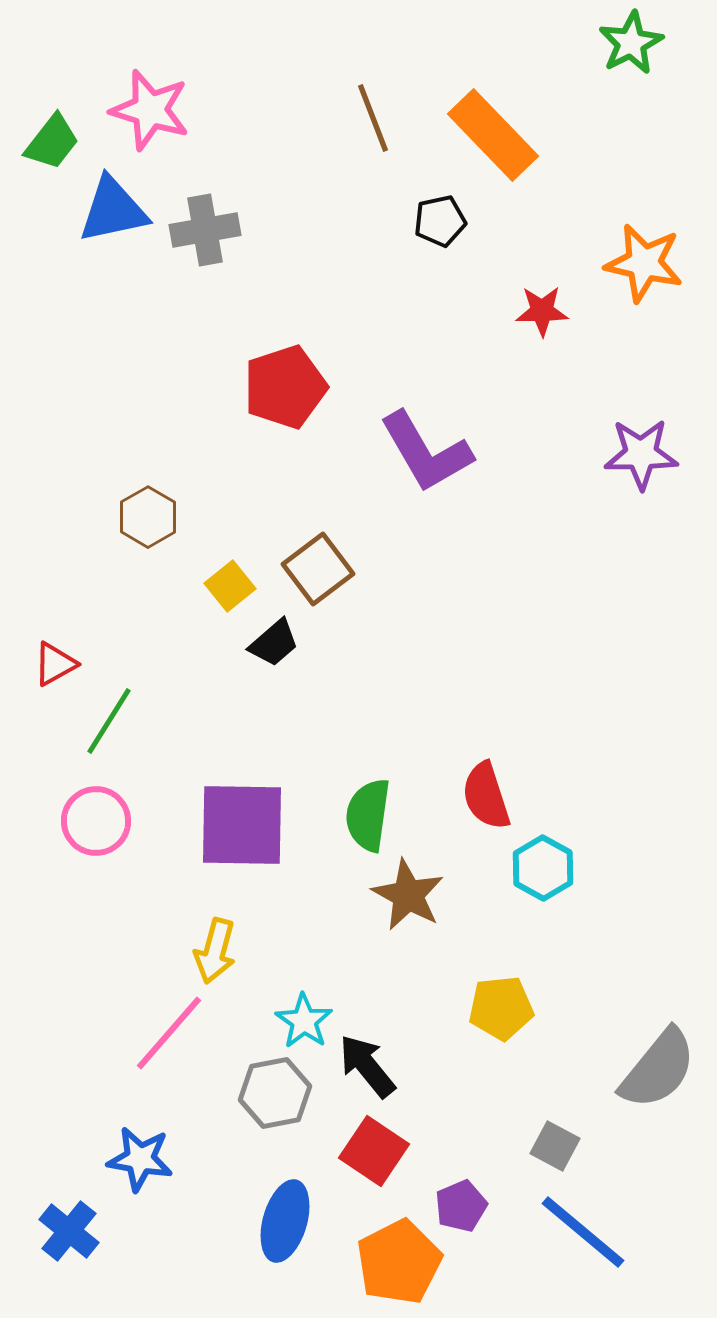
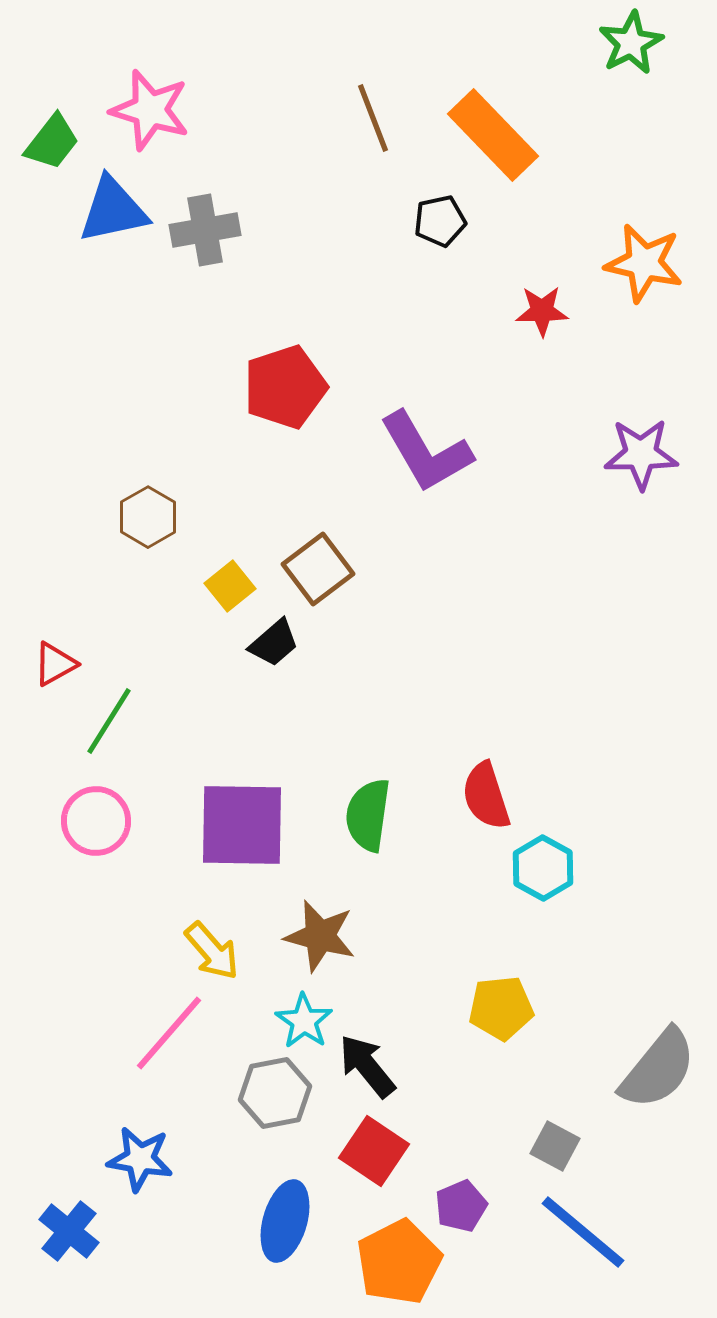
brown star: moved 88 px left, 41 px down; rotated 14 degrees counterclockwise
yellow arrow: moved 3 px left; rotated 56 degrees counterclockwise
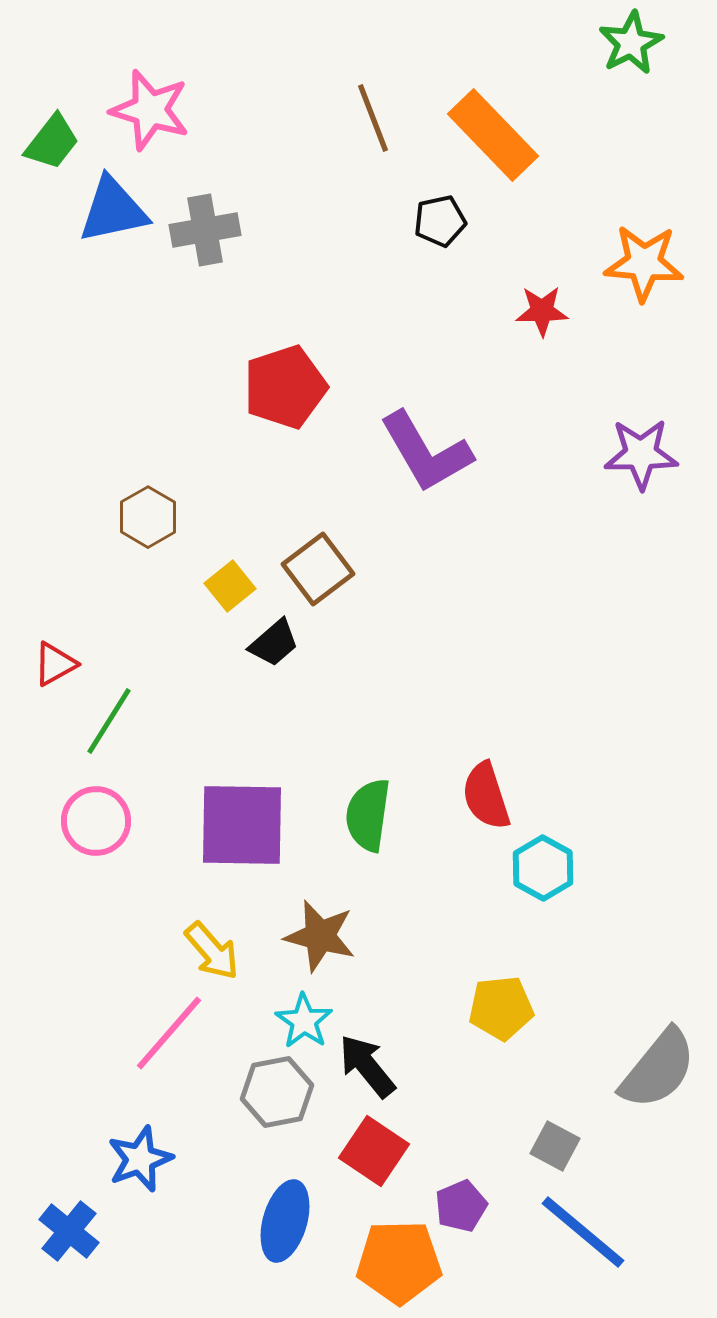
orange star: rotated 8 degrees counterclockwise
gray hexagon: moved 2 px right, 1 px up
blue star: rotated 30 degrees counterclockwise
orange pentagon: rotated 26 degrees clockwise
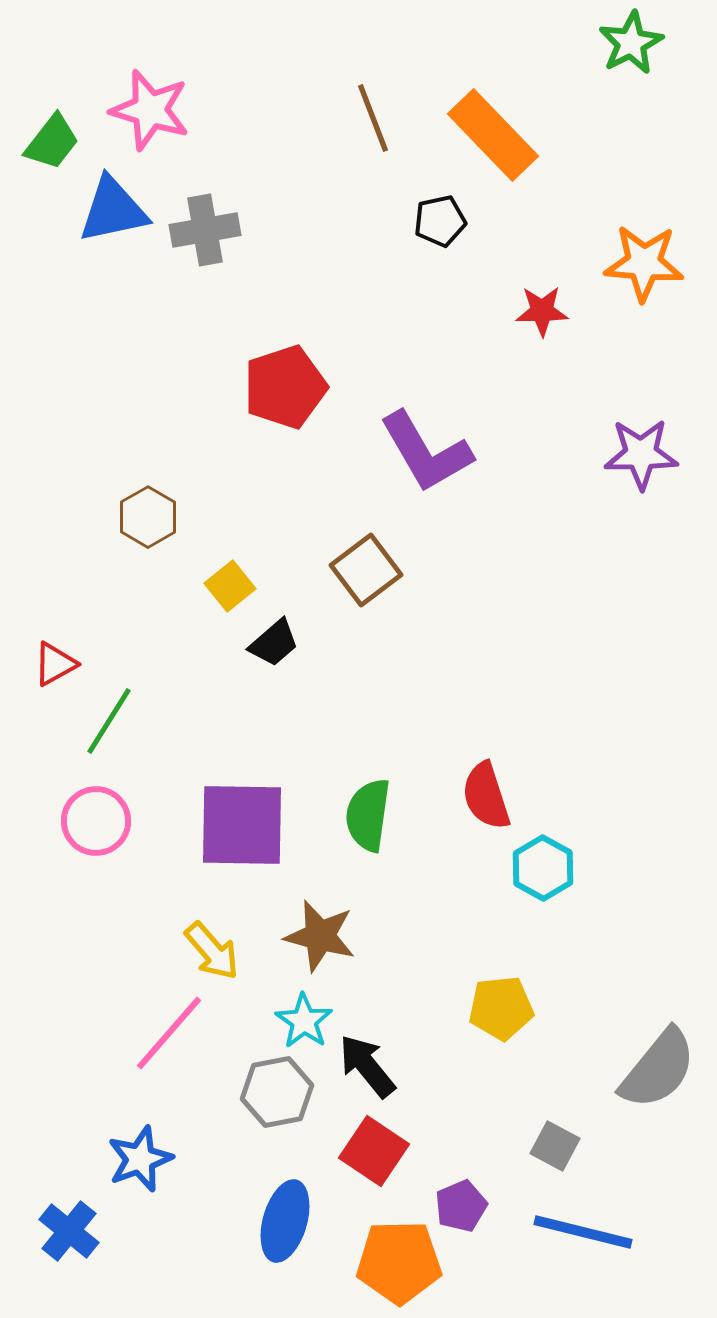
brown square: moved 48 px right, 1 px down
blue line: rotated 26 degrees counterclockwise
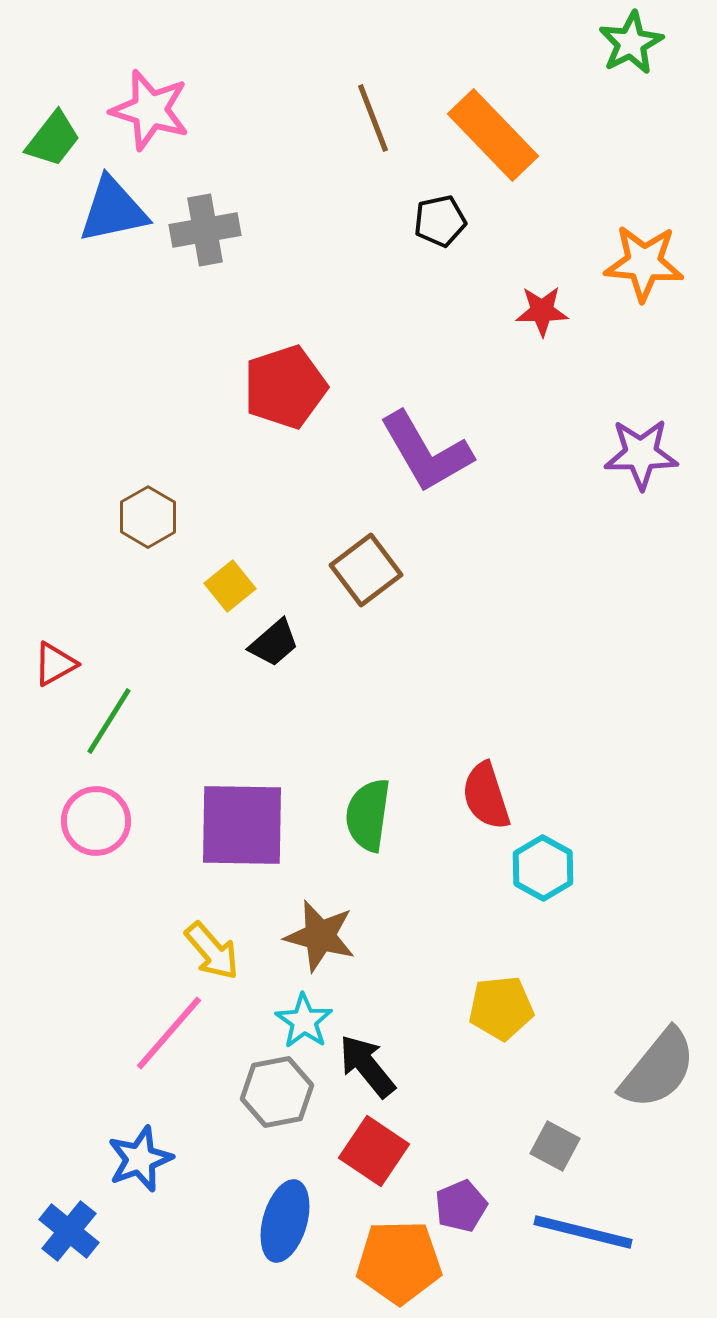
green trapezoid: moved 1 px right, 3 px up
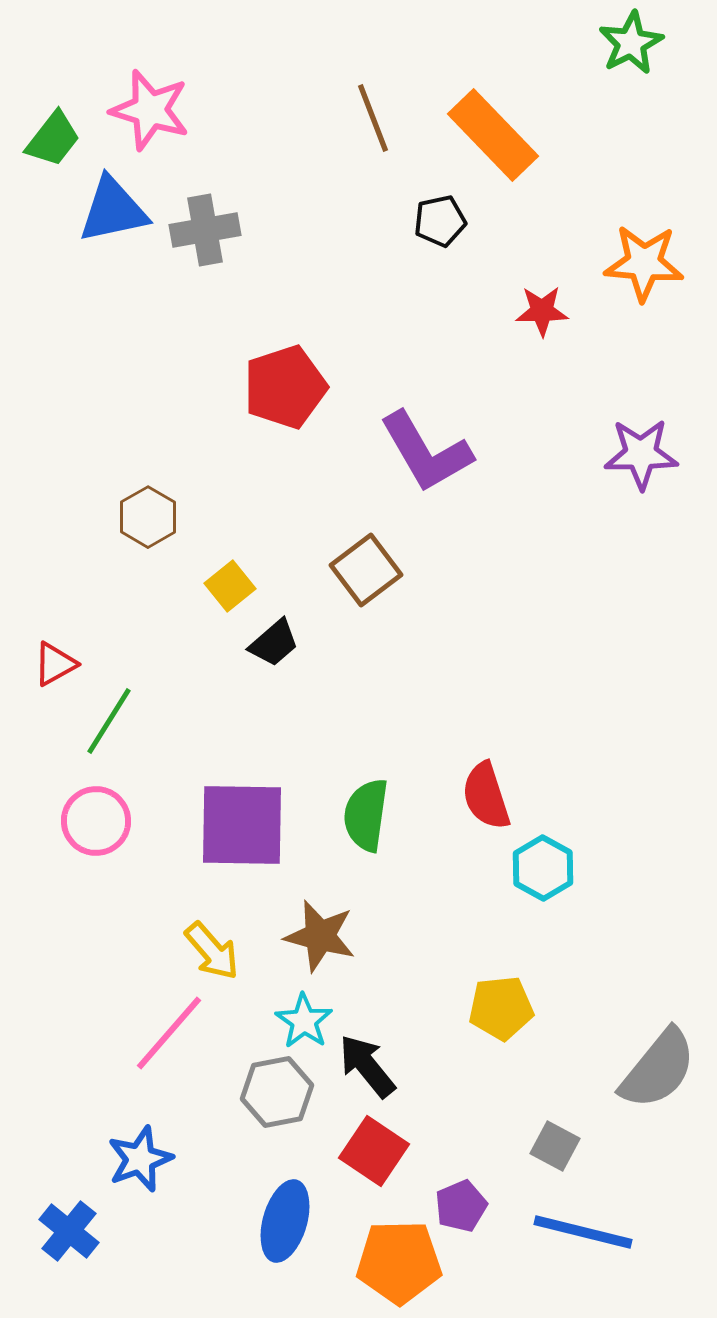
green semicircle: moved 2 px left
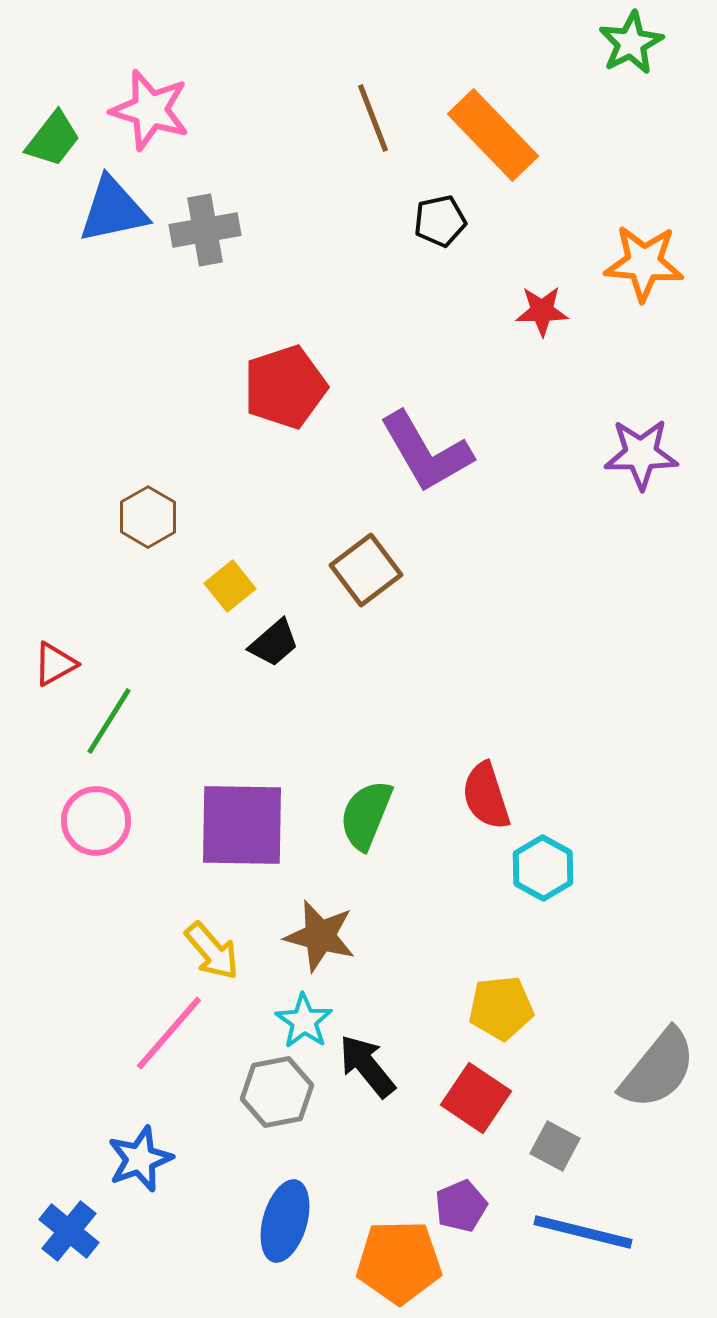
green semicircle: rotated 14 degrees clockwise
red square: moved 102 px right, 53 px up
